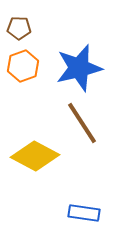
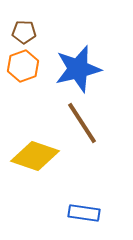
brown pentagon: moved 5 px right, 4 px down
blue star: moved 1 px left, 1 px down
yellow diamond: rotated 9 degrees counterclockwise
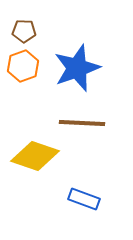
brown pentagon: moved 1 px up
blue star: moved 1 px left, 1 px up; rotated 6 degrees counterclockwise
brown line: rotated 54 degrees counterclockwise
blue rectangle: moved 14 px up; rotated 12 degrees clockwise
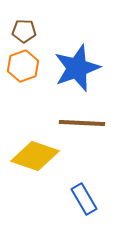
blue rectangle: rotated 40 degrees clockwise
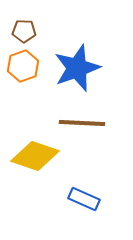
blue rectangle: rotated 36 degrees counterclockwise
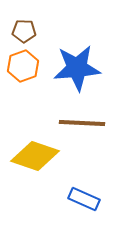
blue star: rotated 15 degrees clockwise
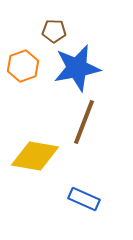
brown pentagon: moved 30 px right
blue star: rotated 6 degrees counterclockwise
brown line: moved 2 px right, 1 px up; rotated 72 degrees counterclockwise
yellow diamond: rotated 9 degrees counterclockwise
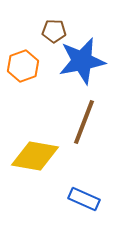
blue star: moved 5 px right, 7 px up
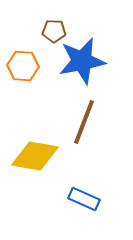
orange hexagon: rotated 24 degrees clockwise
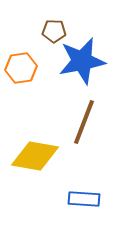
orange hexagon: moved 2 px left, 2 px down; rotated 12 degrees counterclockwise
blue rectangle: rotated 20 degrees counterclockwise
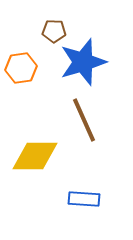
blue star: moved 1 px right, 1 px down; rotated 6 degrees counterclockwise
brown line: moved 2 px up; rotated 45 degrees counterclockwise
yellow diamond: rotated 9 degrees counterclockwise
